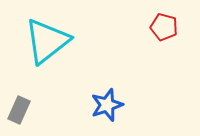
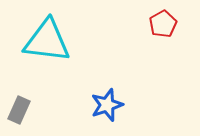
red pentagon: moved 1 px left, 3 px up; rotated 28 degrees clockwise
cyan triangle: rotated 45 degrees clockwise
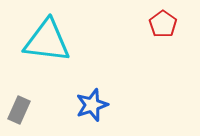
red pentagon: rotated 8 degrees counterclockwise
blue star: moved 15 px left
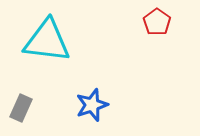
red pentagon: moved 6 px left, 2 px up
gray rectangle: moved 2 px right, 2 px up
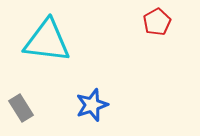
red pentagon: rotated 8 degrees clockwise
gray rectangle: rotated 56 degrees counterclockwise
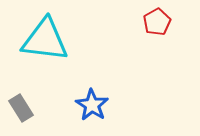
cyan triangle: moved 2 px left, 1 px up
blue star: rotated 20 degrees counterclockwise
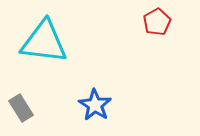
cyan triangle: moved 1 px left, 2 px down
blue star: moved 3 px right
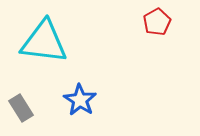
blue star: moved 15 px left, 5 px up
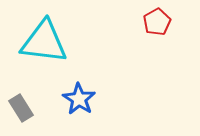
blue star: moved 1 px left, 1 px up
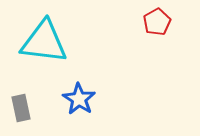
gray rectangle: rotated 20 degrees clockwise
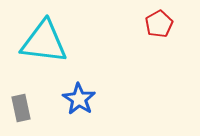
red pentagon: moved 2 px right, 2 px down
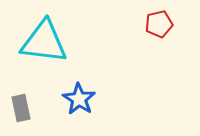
red pentagon: rotated 16 degrees clockwise
